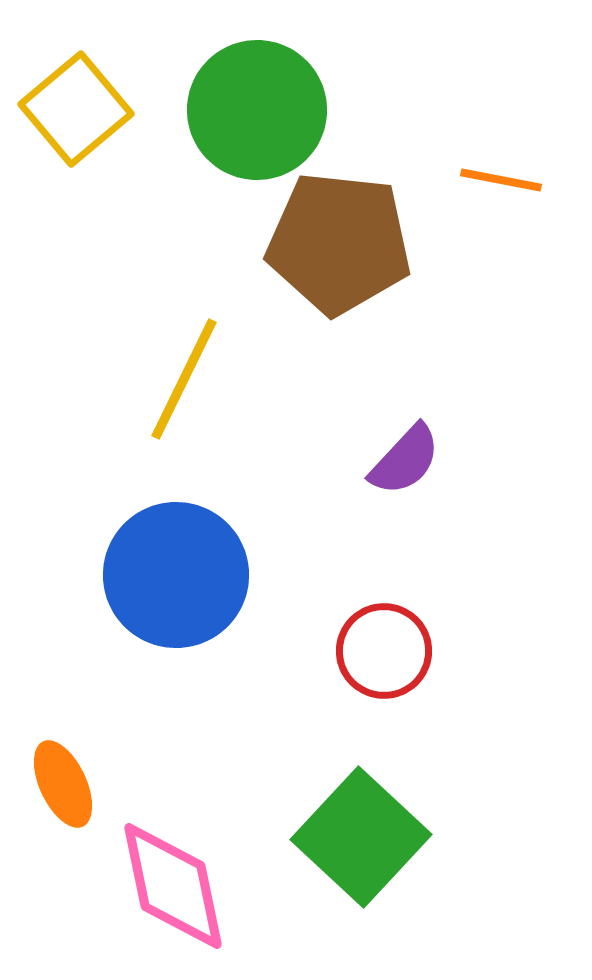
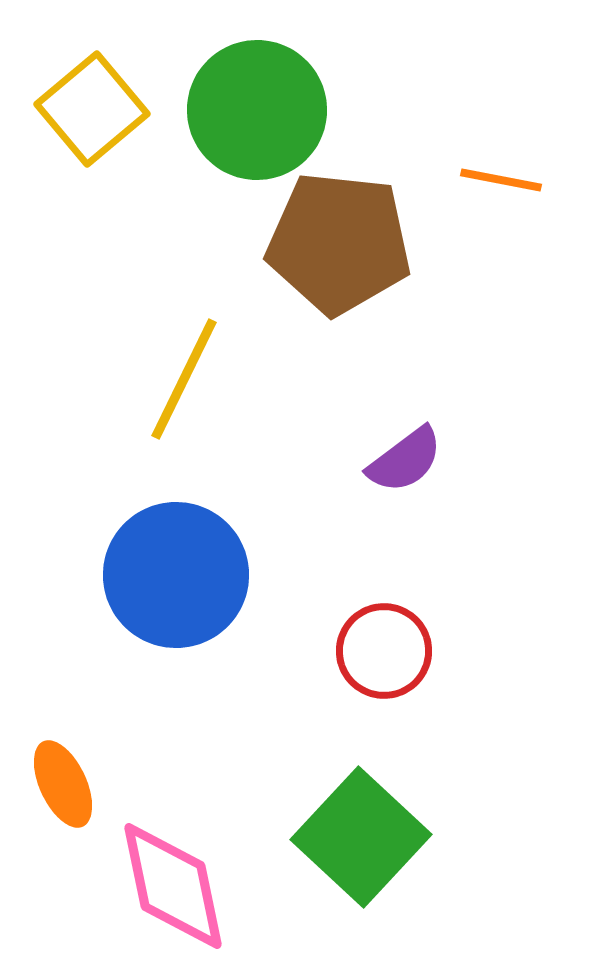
yellow square: moved 16 px right
purple semicircle: rotated 10 degrees clockwise
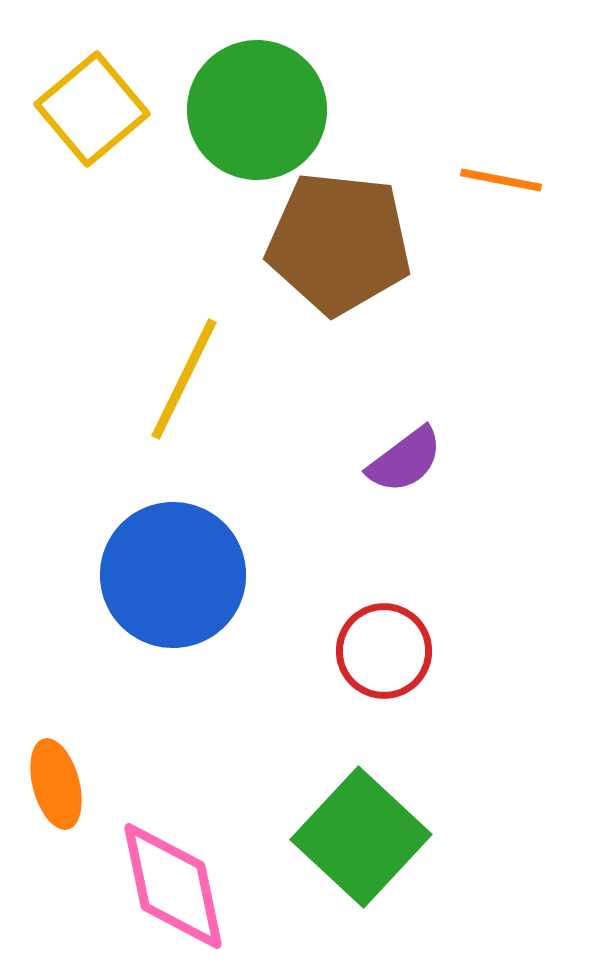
blue circle: moved 3 px left
orange ellipse: moved 7 px left; rotated 10 degrees clockwise
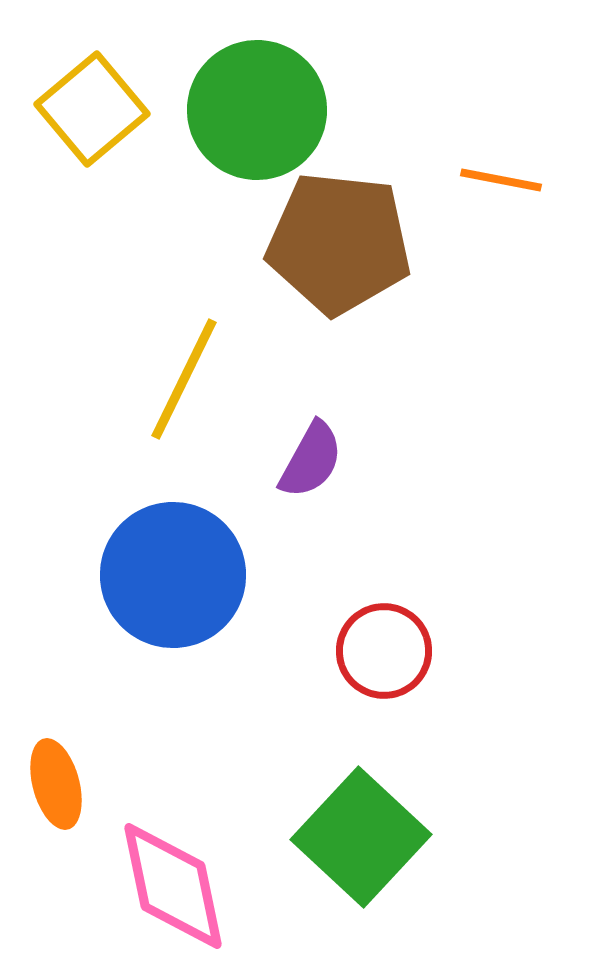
purple semicircle: moved 94 px left; rotated 24 degrees counterclockwise
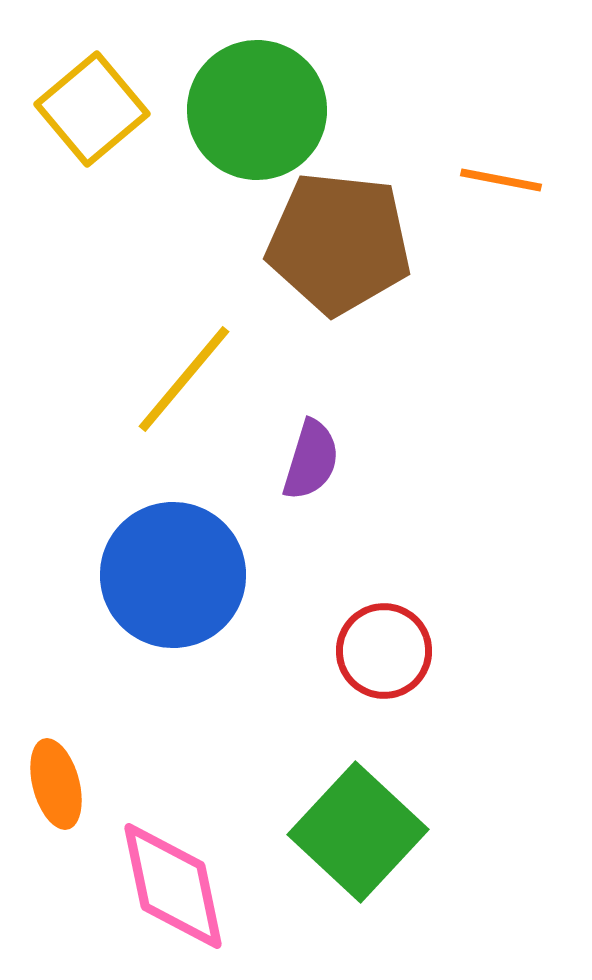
yellow line: rotated 14 degrees clockwise
purple semicircle: rotated 12 degrees counterclockwise
green square: moved 3 px left, 5 px up
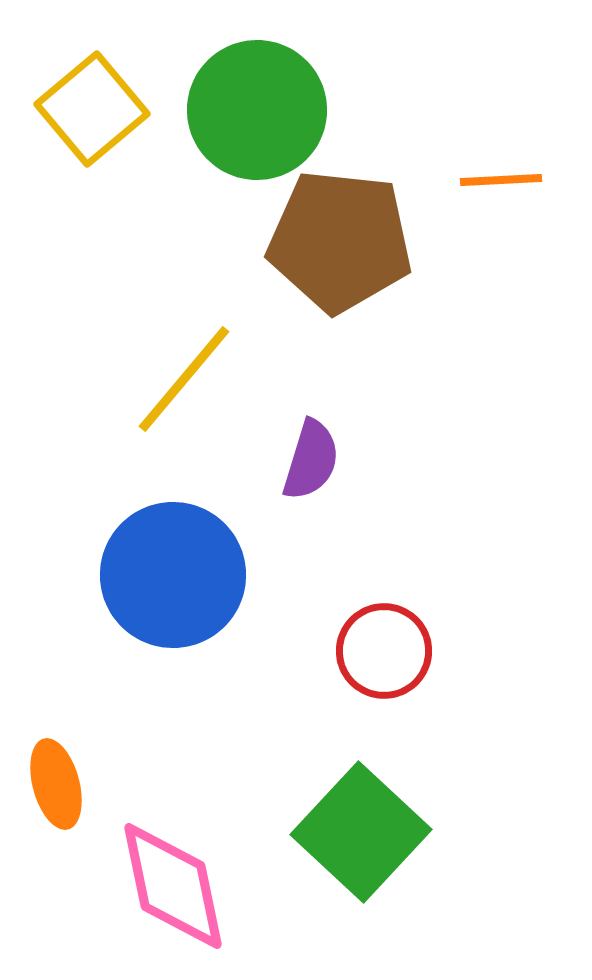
orange line: rotated 14 degrees counterclockwise
brown pentagon: moved 1 px right, 2 px up
green square: moved 3 px right
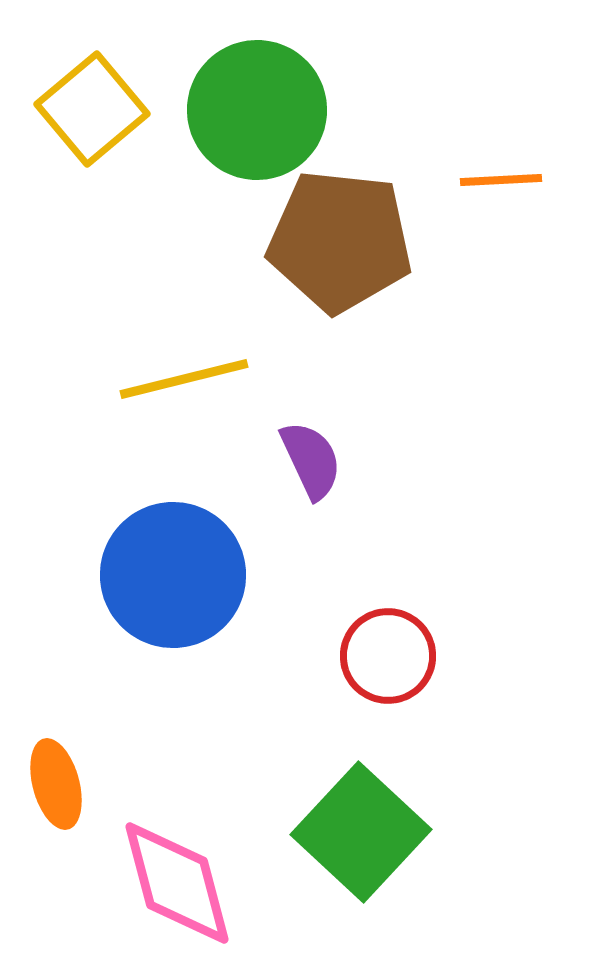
yellow line: rotated 36 degrees clockwise
purple semicircle: rotated 42 degrees counterclockwise
red circle: moved 4 px right, 5 px down
pink diamond: moved 4 px right, 3 px up; rotated 3 degrees counterclockwise
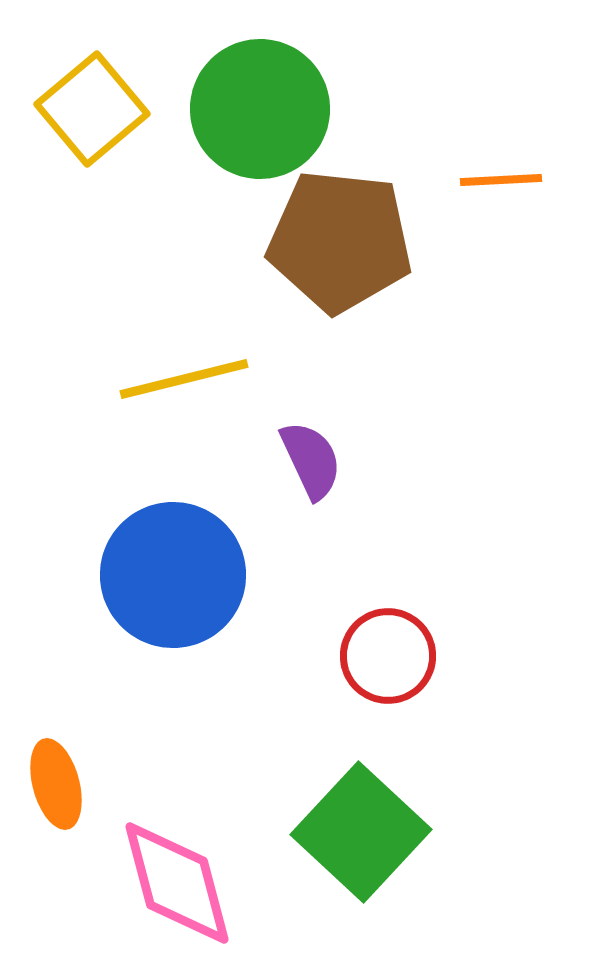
green circle: moved 3 px right, 1 px up
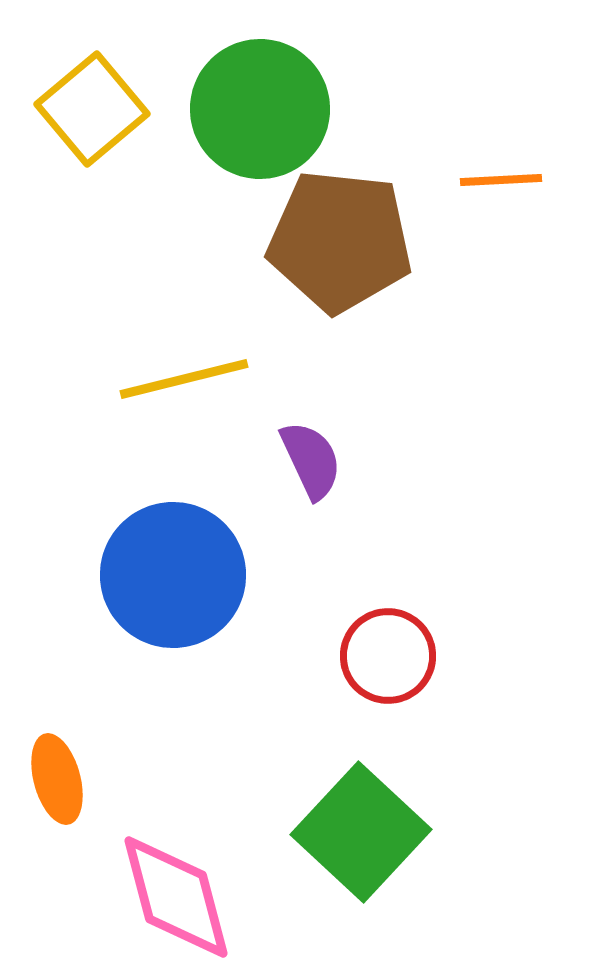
orange ellipse: moved 1 px right, 5 px up
pink diamond: moved 1 px left, 14 px down
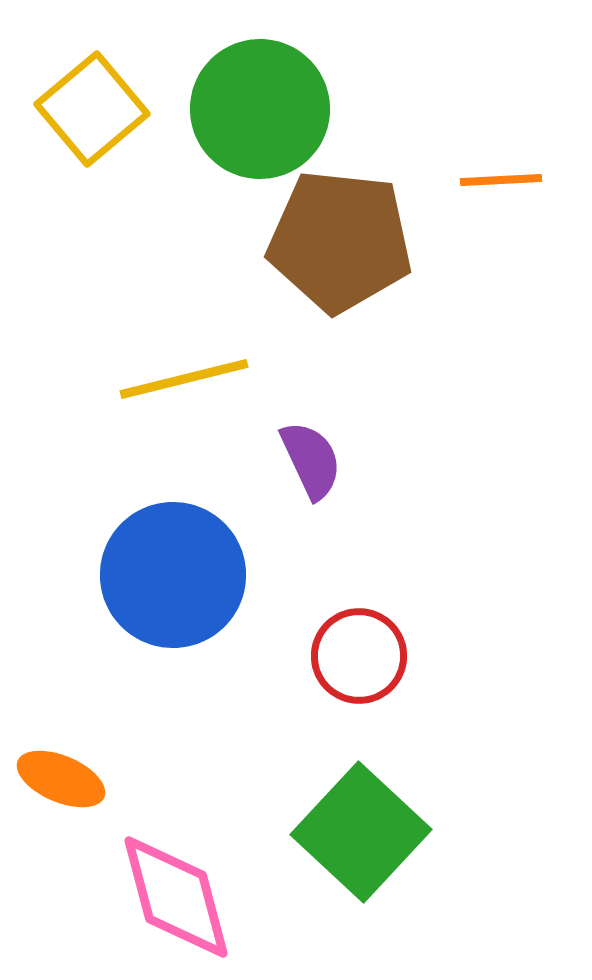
red circle: moved 29 px left
orange ellipse: moved 4 px right; rotated 52 degrees counterclockwise
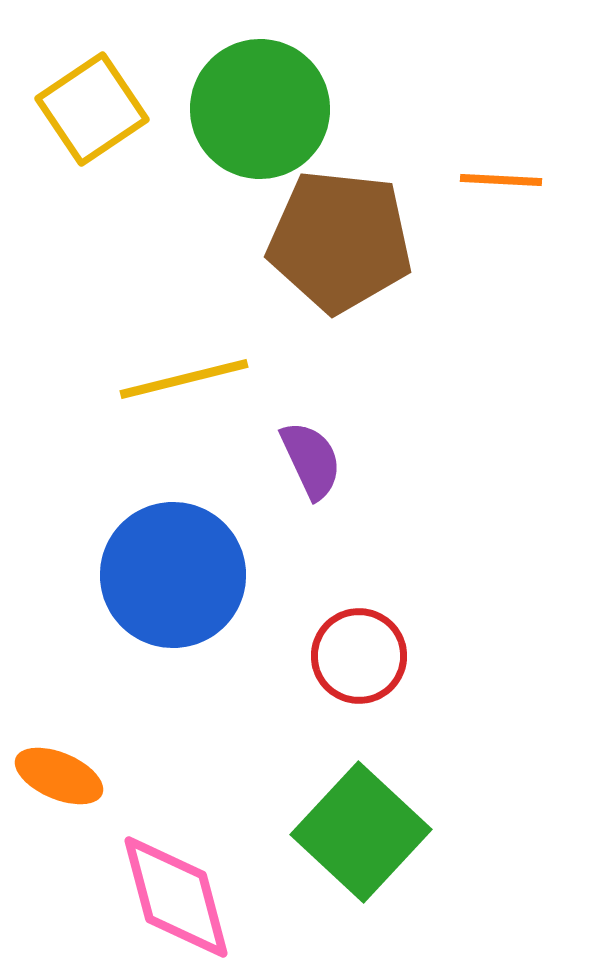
yellow square: rotated 6 degrees clockwise
orange line: rotated 6 degrees clockwise
orange ellipse: moved 2 px left, 3 px up
